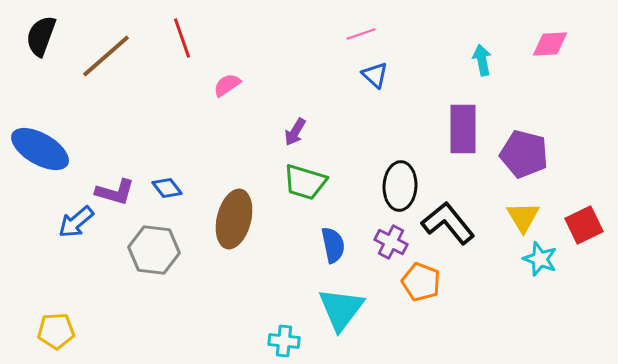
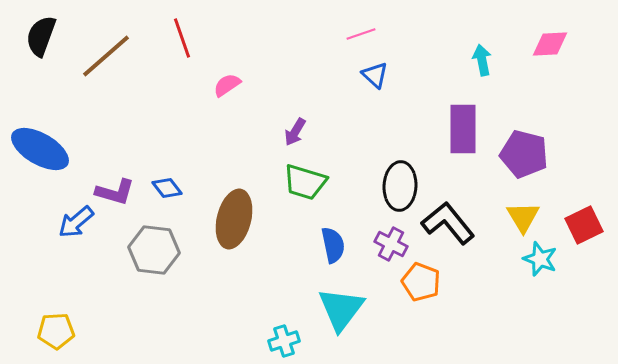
purple cross: moved 2 px down
cyan cross: rotated 24 degrees counterclockwise
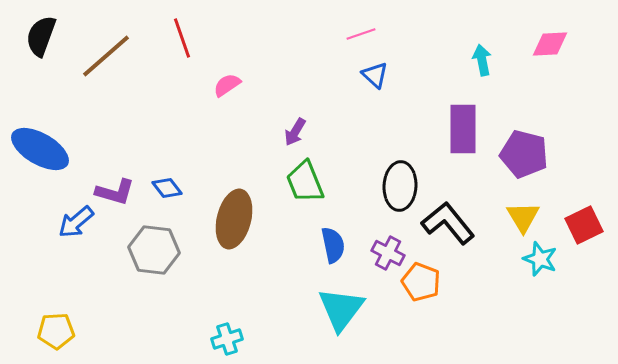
green trapezoid: rotated 51 degrees clockwise
purple cross: moved 3 px left, 9 px down
cyan cross: moved 57 px left, 2 px up
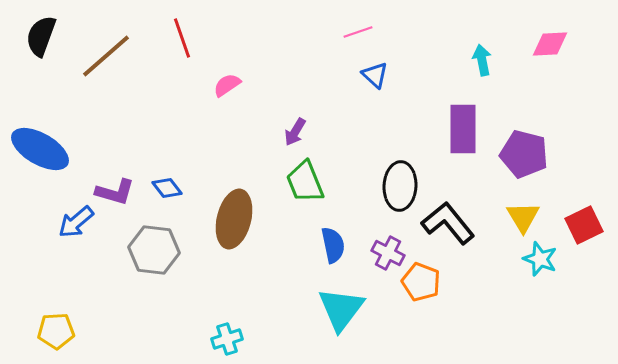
pink line: moved 3 px left, 2 px up
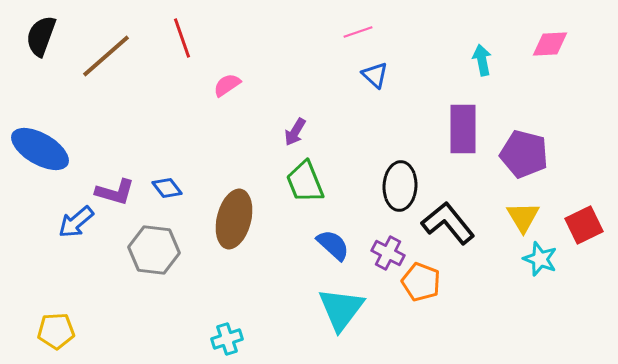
blue semicircle: rotated 36 degrees counterclockwise
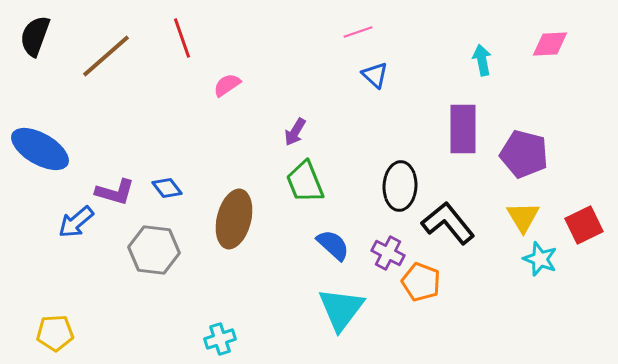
black semicircle: moved 6 px left
yellow pentagon: moved 1 px left, 2 px down
cyan cross: moved 7 px left
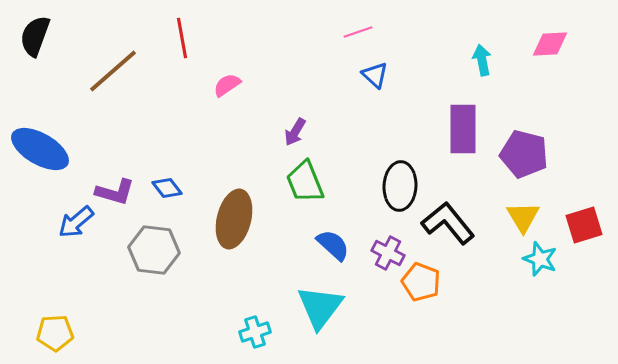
red line: rotated 9 degrees clockwise
brown line: moved 7 px right, 15 px down
red square: rotated 9 degrees clockwise
cyan triangle: moved 21 px left, 2 px up
cyan cross: moved 35 px right, 7 px up
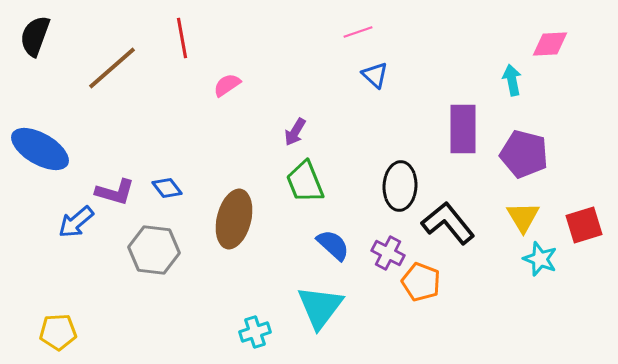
cyan arrow: moved 30 px right, 20 px down
brown line: moved 1 px left, 3 px up
yellow pentagon: moved 3 px right, 1 px up
